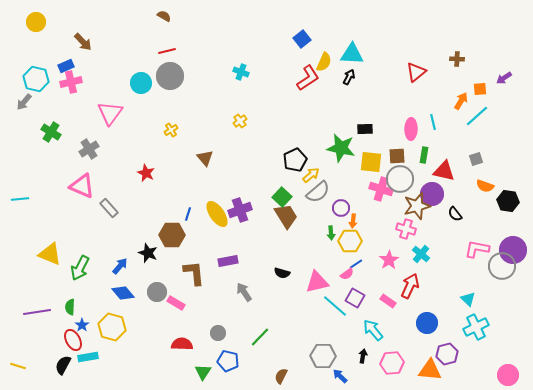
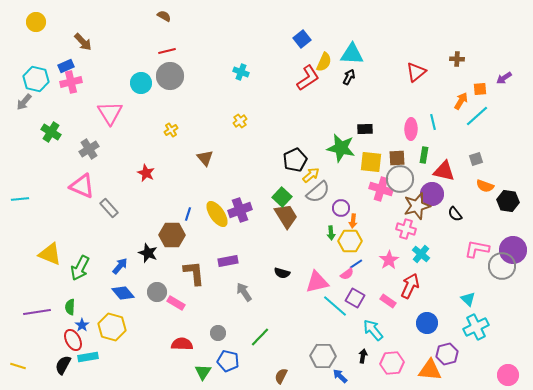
pink triangle at (110, 113): rotated 8 degrees counterclockwise
brown square at (397, 156): moved 2 px down
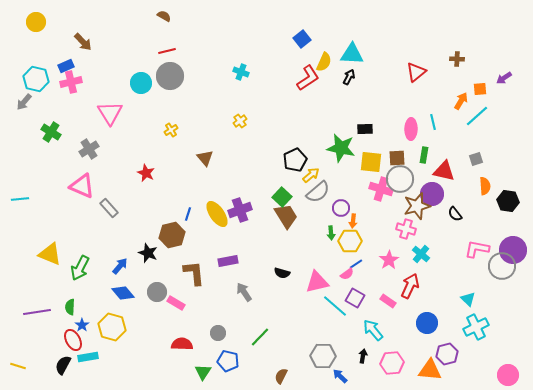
orange semicircle at (485, 186): rotated 114 degrees counterclockwise
brown hexagon at (172, 235): rotated 15 degrees counterclockwise
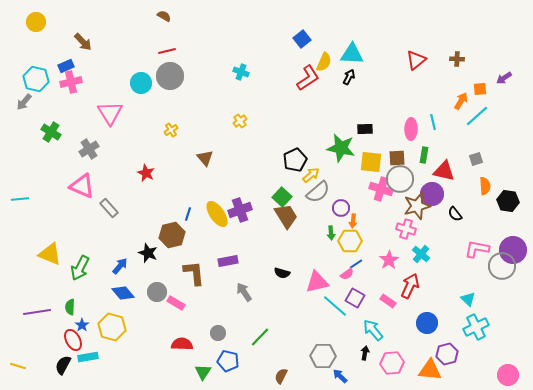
red triangle at (416, 72): moved 12 px up
black arrow at (363, 356): moved 2 px right, 3 px up
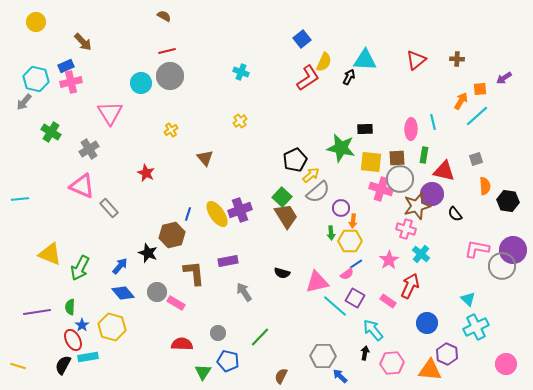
cyan triangle at (352, 54): moved 13 px right, 6 px down
purple hexagon at (447, 354): rotated 20 degrees counterclockwise
pink circle at (508, 375): moved 2 px left, 11 px up
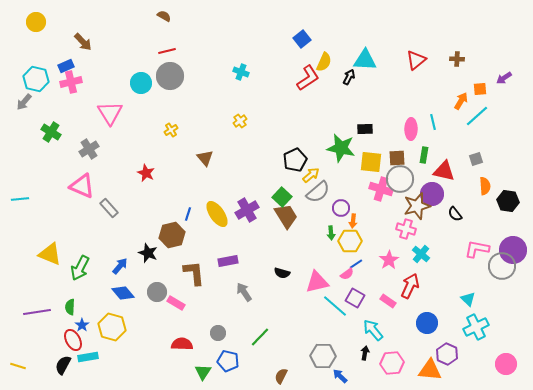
purple cross at (240, 210): moved 7 px right; rotated 10 degrees counterclockwise
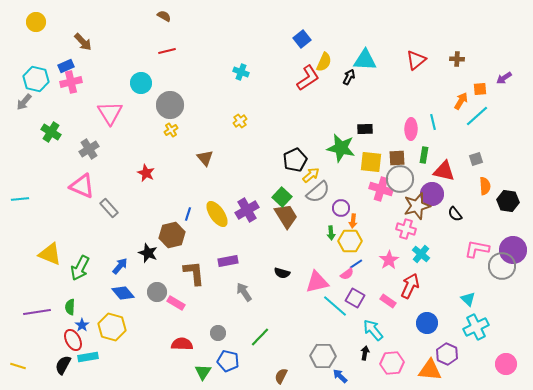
gray circle at (170, 76): moved 29 px down
